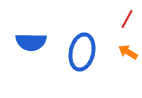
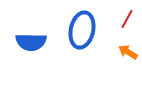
blue ellipse: moved 22 px up
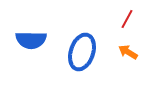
blue ellipse: moved 22 px down; rotated 6 degrees clockwise
blue semicircle: moved 2 px up
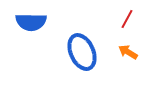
blue semicircle: moved 18 px up
blue ellipse: rotated 42 degrees counterclockwise
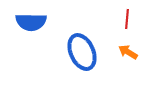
red line: rotated 24 degrees counterclockwise
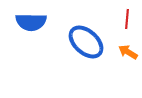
blue ellipse: moved 4 px right, 10 px up; rotated 24 degrees counterclockwise
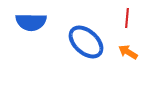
red line: moved 1 px up
